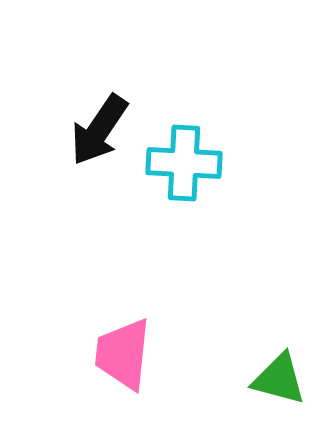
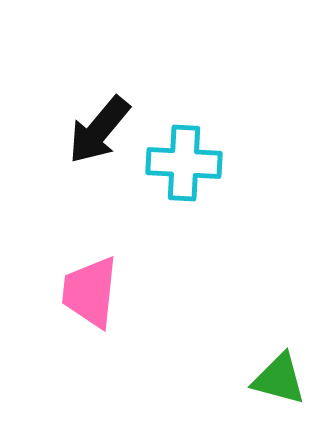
black arrow: rotated 6 degrees clockwise
pink trapezoid: moved 33 px left, 62 px up
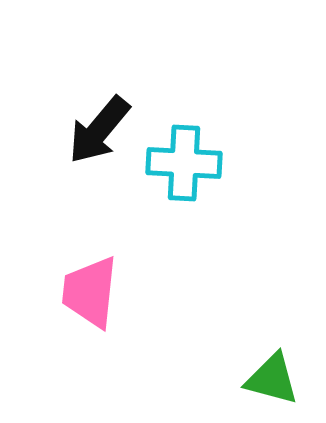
green triangle: moved 7 px left
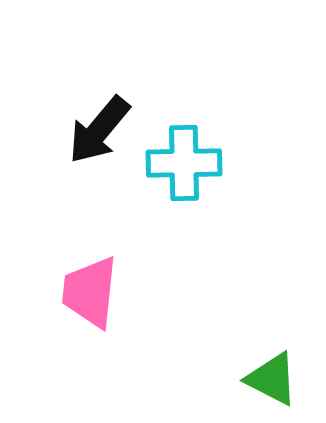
cyan cross: rotated 4 degrees counterclockwise
green triangle: rotated 12 degrees clockwise
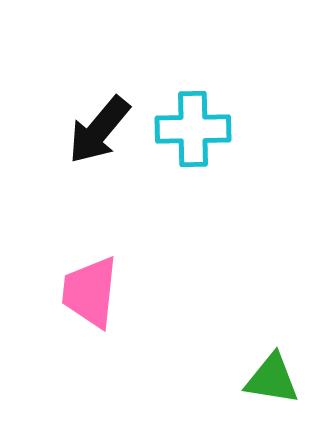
cyan cross: moved 9 px right, 34 px up
green triangle: rotated 18 degrees counterclockwise
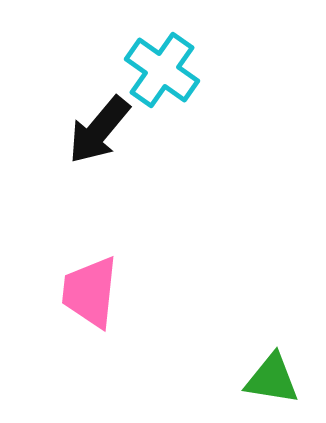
cyan cross: moved 31 px left, 59 px up; rotated 36 degrees clockwise
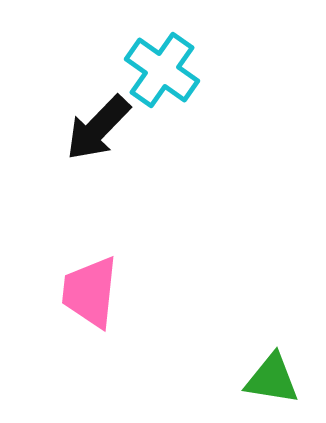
black arrow: moved 1 px left, 2 px up; rotated 4 degrees clockwise
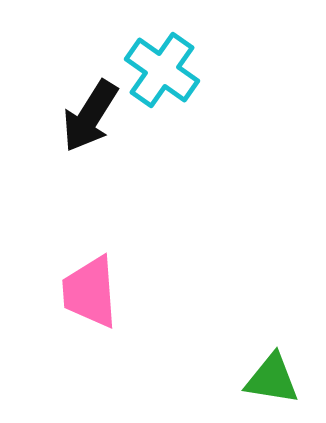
black arrow: moved 8 px left, 12 px up; rotated 12 degrees counterclockwise
pink trapezoid: rotated 10 degrees counterclockwise
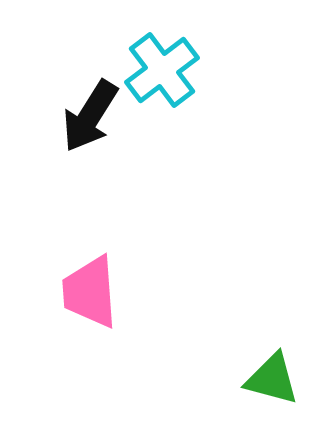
cyan cross: rotated 18 degrees clockwise
green triangle: rotated 6 degrees clockwise
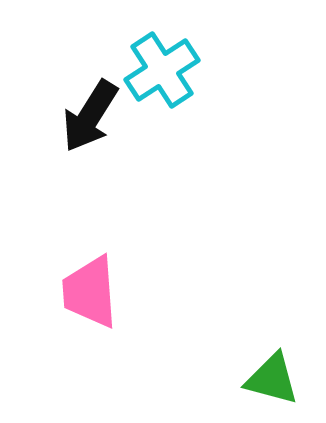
cyan cross: rotated 4 degrees clockwise
